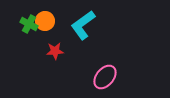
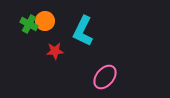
cyan L-shape: moved 6 px down; rotated 28 degrees counterclockwise
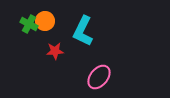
pink ellipse: moved 6 px left
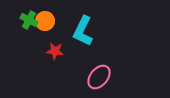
green cross: moved 4 px up
red star: rotated 12 degrees clockwise
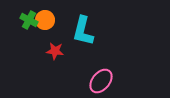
orange circle: moved 1 px up
cyan L-shape: rotated 12 degrees counterclockwise
pink ellipse: moved 2 px right, 4 px down
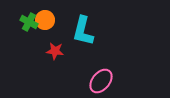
green cross: moved 2 px down
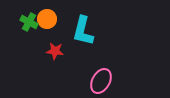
orange circle: moved 2 px right, 1 px up
pink ellipse: rotated 10 degrees counterclockwise
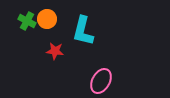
green cross: moved 2 px left, 1 px up
